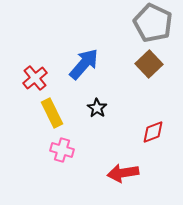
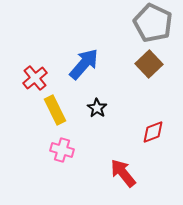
yellow rectangle: moved 3 px right, 3 px up
red arrow: rotated 60 degrees clockwise
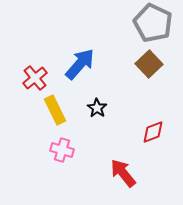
blue arrow: moved 4 px left
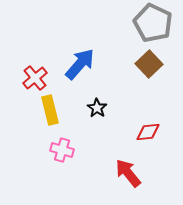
yellow rectangle: moved 5 px left; rotated 12 degrees clockwise
red diamond: moved 5 px left; rotated 15 degrees clockwise
red arrow: moved 5 px right
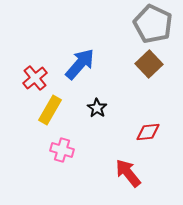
gray pentagon: moved 1 px down
yellow rectangle: rotated 44 degrees clockwise
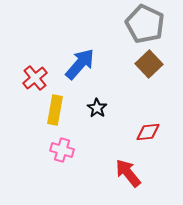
gray pentagon: moved 8 px left
yellow rectangle: moved 5 px right; rotated 20 degrees counterclockwise
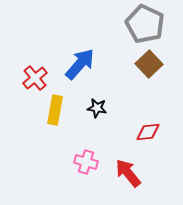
black star: rotated 24 degrees counterclockwise
pink cross: moved 24 px right, 12 px down
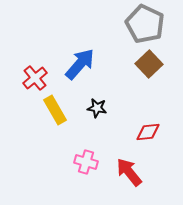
yellow rectangle: rotated 40 degrees counterclockwise
red arrow: moved 1 px right, 1 px up
